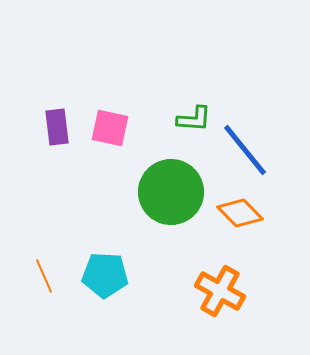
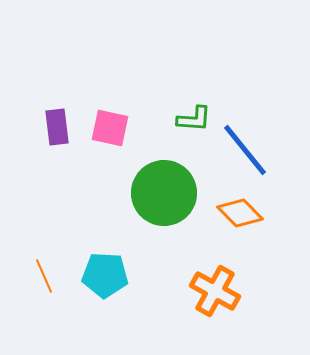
green circle: moved 7 px left, 1 px down
orange cross: moved 5 px left
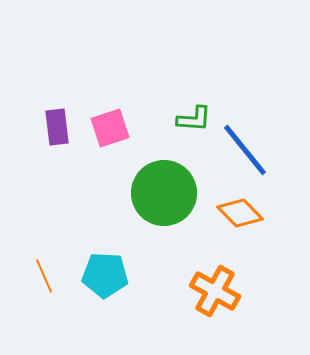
pink square: rotated 30 degrees counterclockwise
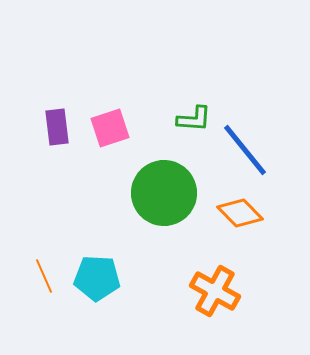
cyan pentagon: moved 8 px left, 3 px down
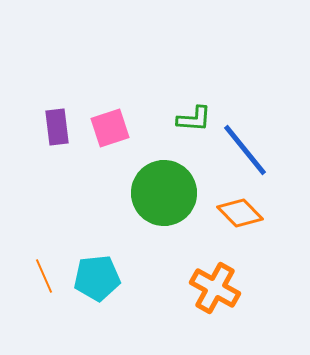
cyan pentagon: rotated 9 degrees counterclockwise
orange cross: moved 3 px up
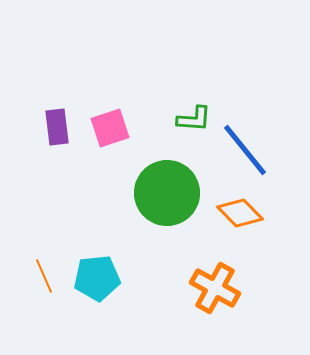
green circle: moved 3 px right
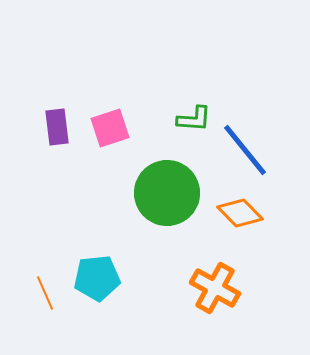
orange line: moved 1 px right, 17 px down
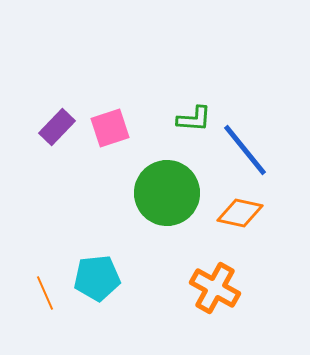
purple rectangle: rotated 51 degrees clockwise
orange diamond: rotated 33 degrees counterclockwise
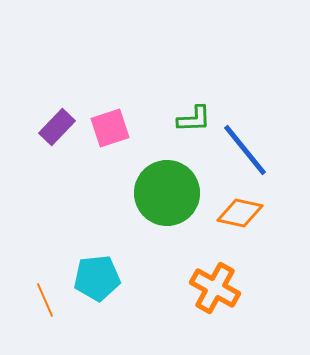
green L-shape: rotated 6 degrees counterclockwise
orange line: moved 7 px down
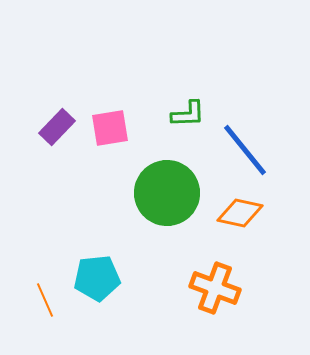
green L-shape: moved 6 px left, 5 px up
pink square: rotated 9 degrees clockwise
orange cross: rotated 9 degrees counterclockwise
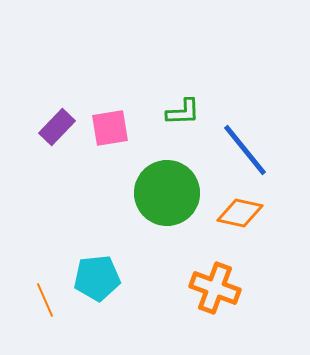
green L-shape: moved 5 px left, 2 px up
